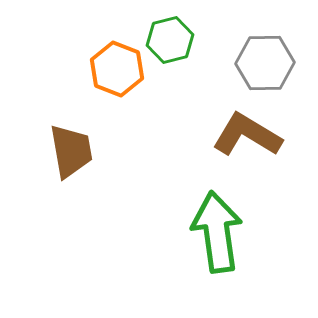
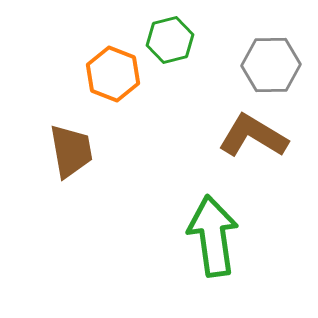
gray hexagon: moved 6 px right, 2 px down
orange hexagon: moved 4 px left, 5 px down
brown L-shape: moved 6 px right, 1 px down
green arrow: moved 4 px left, 4 px down
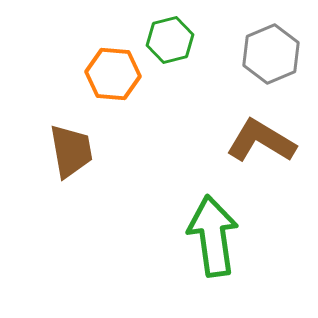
gray hexagon: moved 11 px up; rotated 22 degrees counterclockwise
orange hexagon: rotated 16 degrees counterclockwise
brown L-shape: moved 8 px right, 5 px down
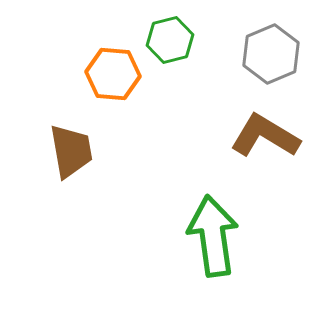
brown L-shape: moved 4 px right, 5 px up
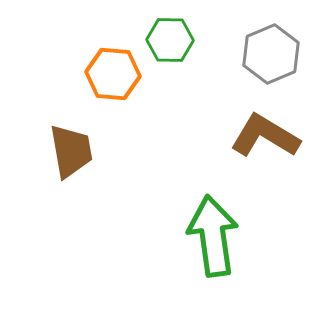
green hexagon: rotated 15 degrees clockwise
